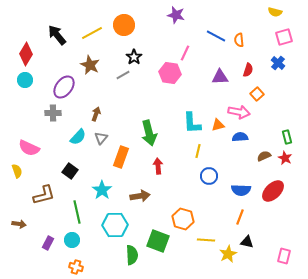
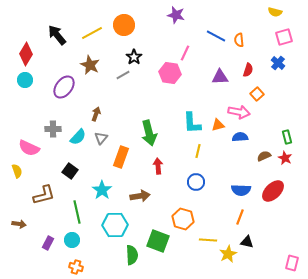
gray cross at (53, 113): moved 16 px down
blue circle at (209, 176): moved 13 px left, 6 px down
yellow line at (206, 240): moved 2 px right
pink rectangle at (284, 256): moved 8 px right, 7 px down
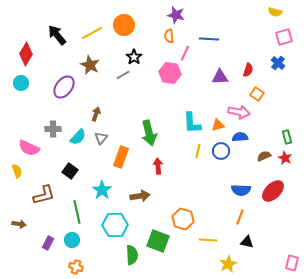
blue line at (216, 36): moved 7 px left, 3 px down; rotated 24 degrees counterclockwise
orange semicircle at (239, 40): moved 70 px left, 4 px up
cyan circle at (25, 80): moved 4 px left, 3 px down
orange square at (257, 94): rotated 16 degrees counterclockwise
blue circle at (196, 182): moved 25 px right, 31 px up
yellow star at (228, 254): moved 10 px down
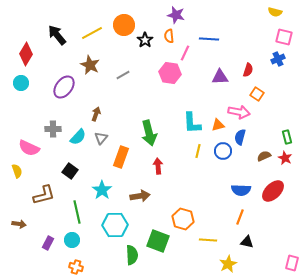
pink square at (284, 37): rotated 30 degrees clockwise
black star at (134, 57): moved 11 px right, 17 px up
blue cross at (278, 63): moved 4 px up; rotated 24 degrees clockwise
blue semicircle at (240, 137): rotated 70 degrees counterclockwise
blue circle at (221, 151): moved 2 px right
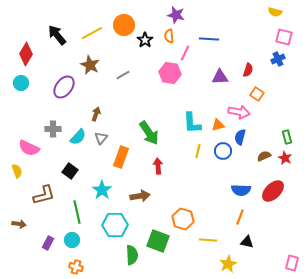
green arrow at (149, 133): rotated 20 degrees counterclockwise
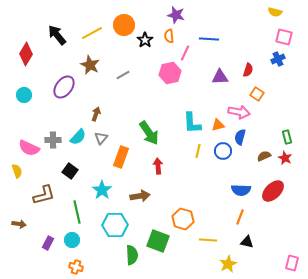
pink hexagon at (170, 73): rotated 20 degrees counterclockwise
cyan circle at (21, 83): moved 3 px right, 12 px down
gray cross at (53, 129): moved 11 px down
